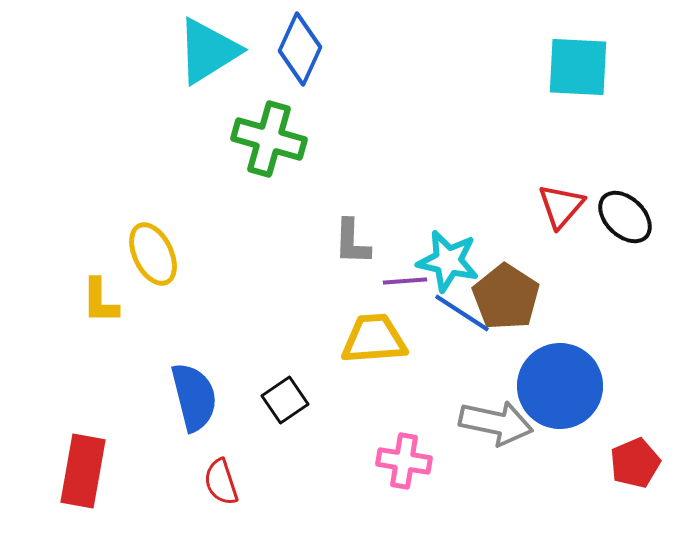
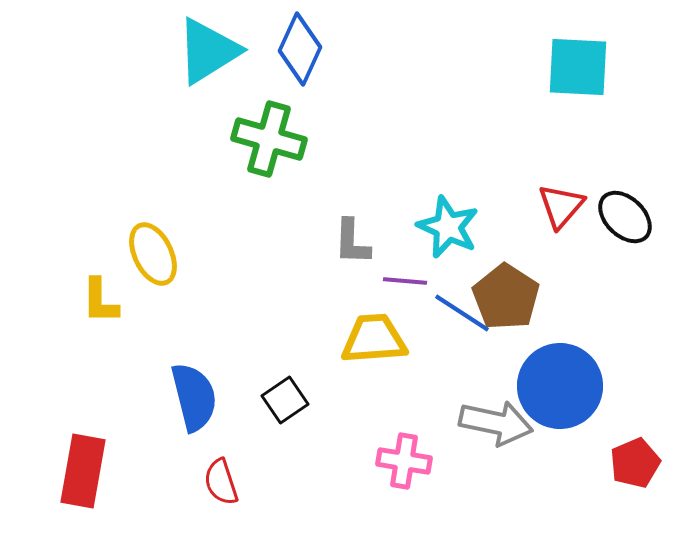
cyan star: moved 34 px up; rotated 12 degrees clockwise
purple line: rotated 9 degrees clockwise
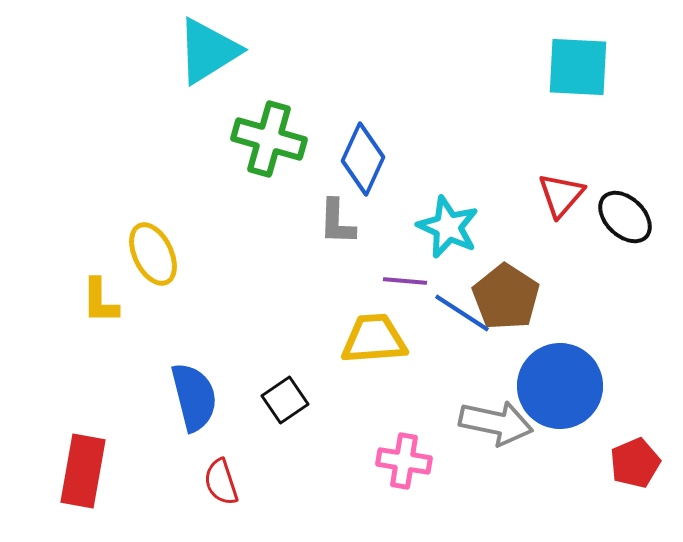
blue diamond: moved 63 px right, 110 px down
red triangle: moved 11 px up
gray L-shape: moved 15 px left, 20 px up
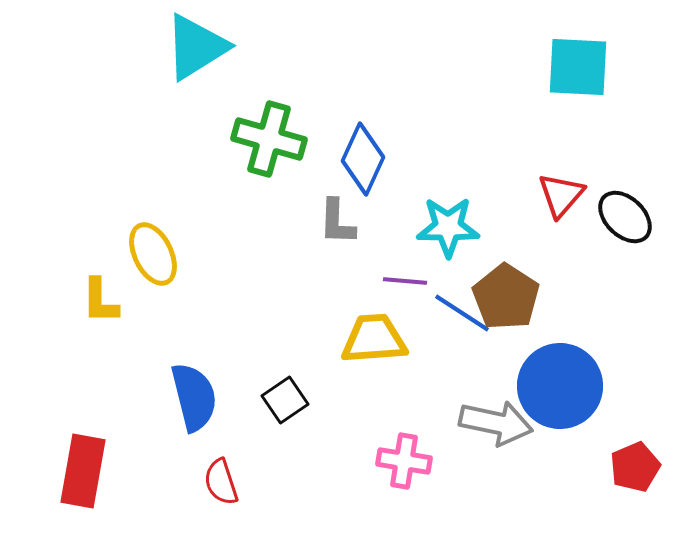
cyan triangle: moved 12 px left, 4 px up
cyan star: rotated 24 degrees counterclockwise
red pentagon: moved 4 px down
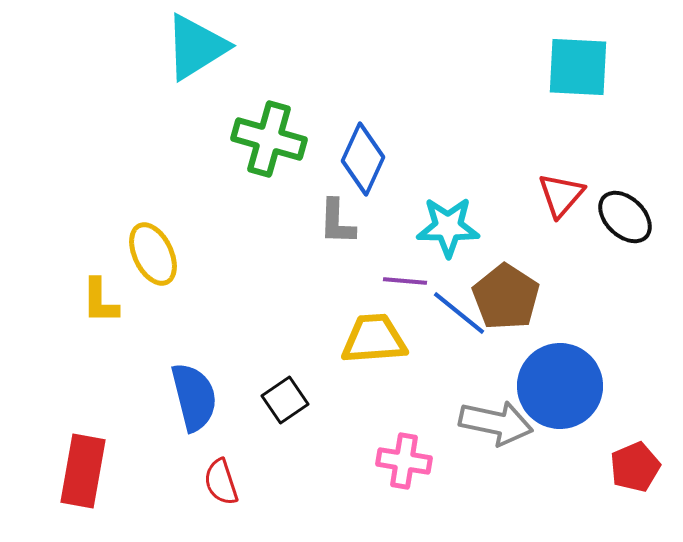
blue line: moved 3 px left; rotated 6 degrees clockwise
